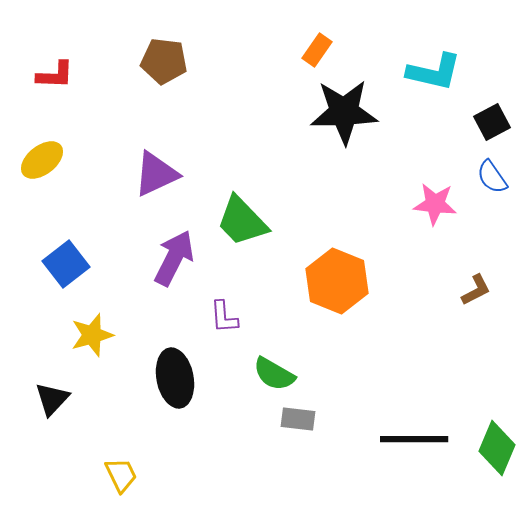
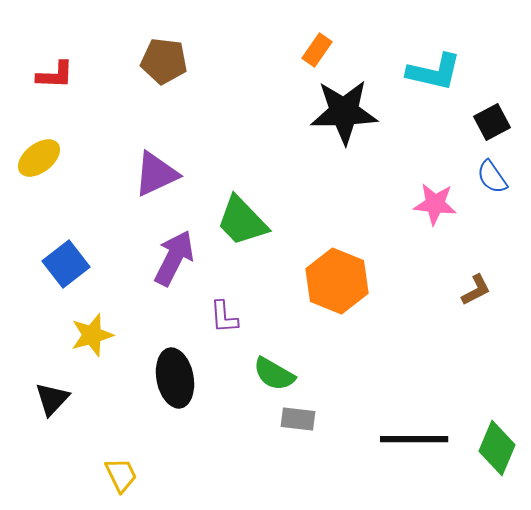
yellow ellipse: moved 3 px left, 2 px up
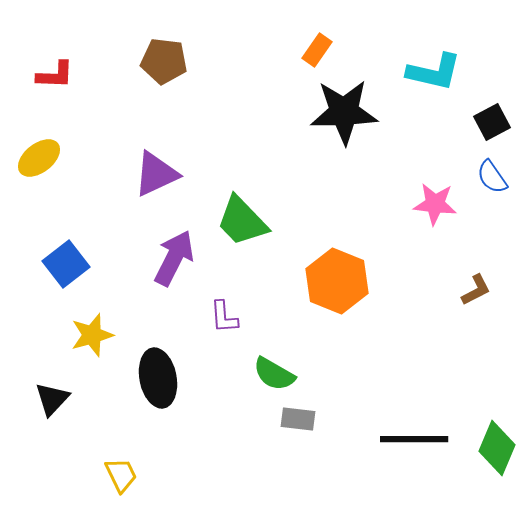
black ellipse: moved 17 px left
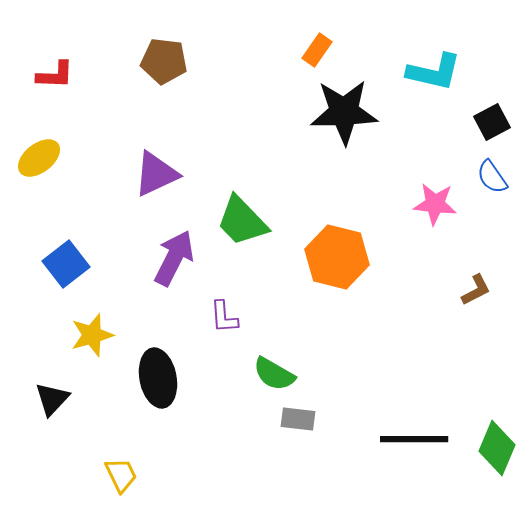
orange hexagon: moved 24 px up; rotated 8 degrees counterclockwise
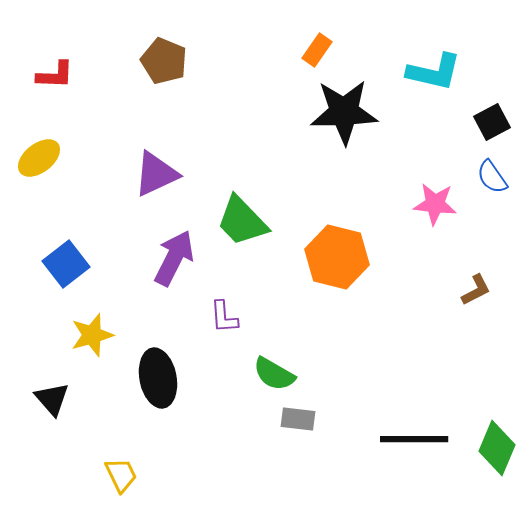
brown pentagon: rotated 15 degrees clockwise
black triangle: rotated 24 degrees counterclockwise
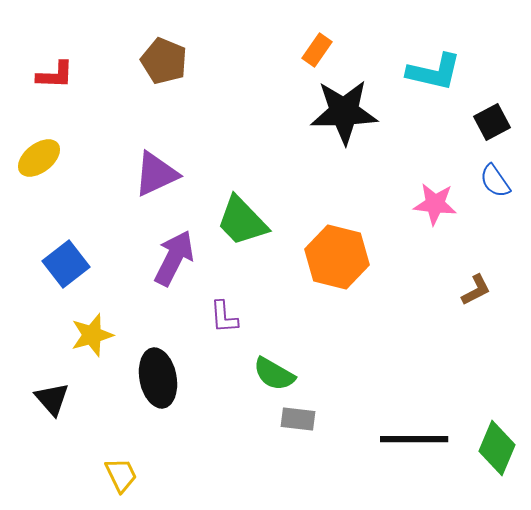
blue semicircle: moved 3 px right, 4 px down
